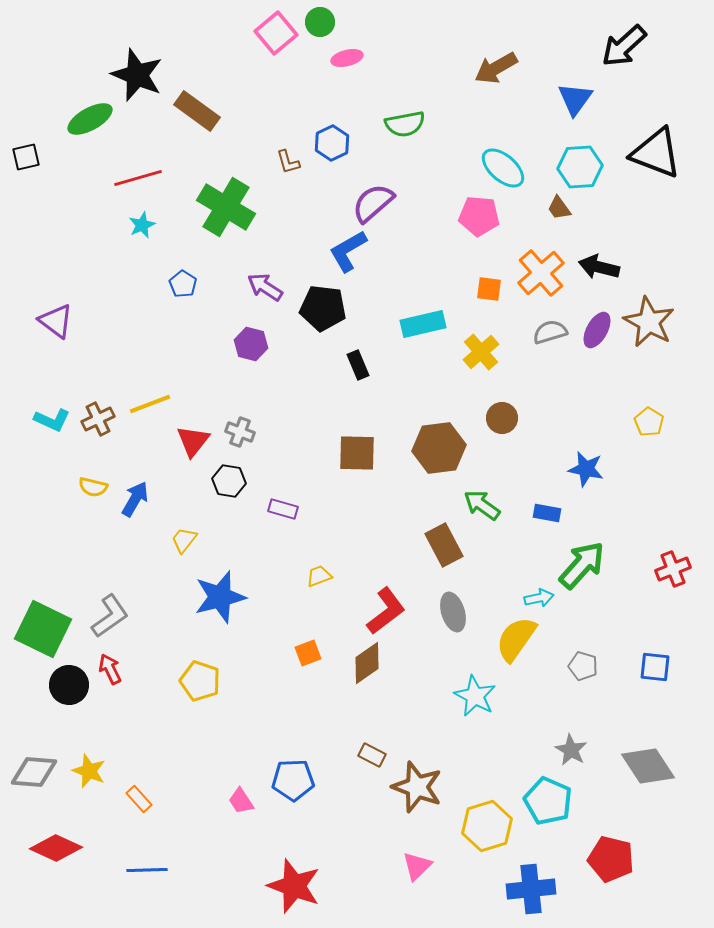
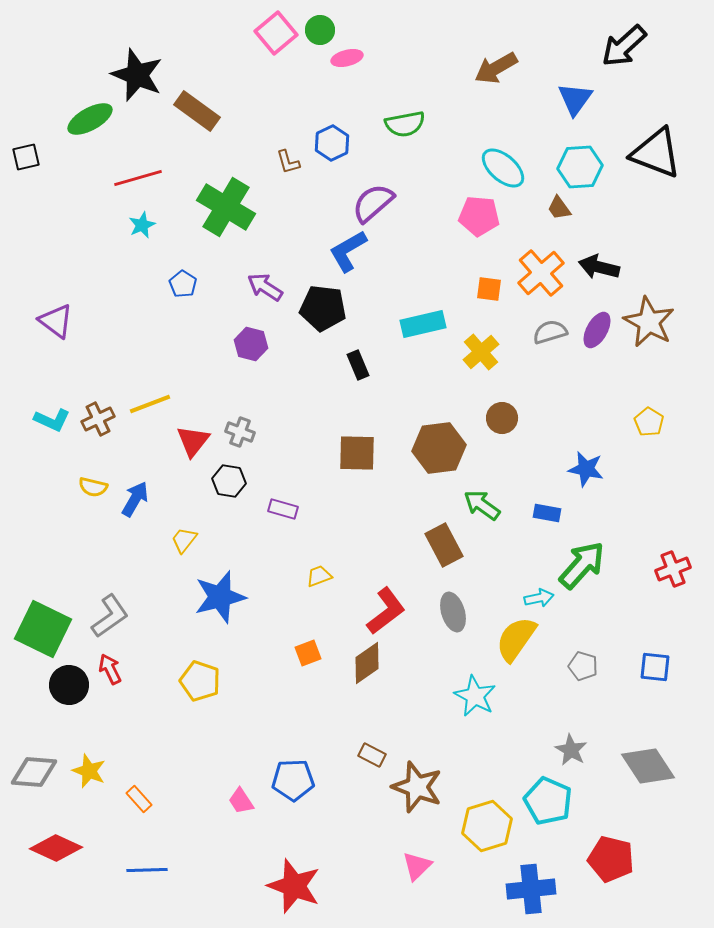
green circle at (320, 22): moved 8 px down
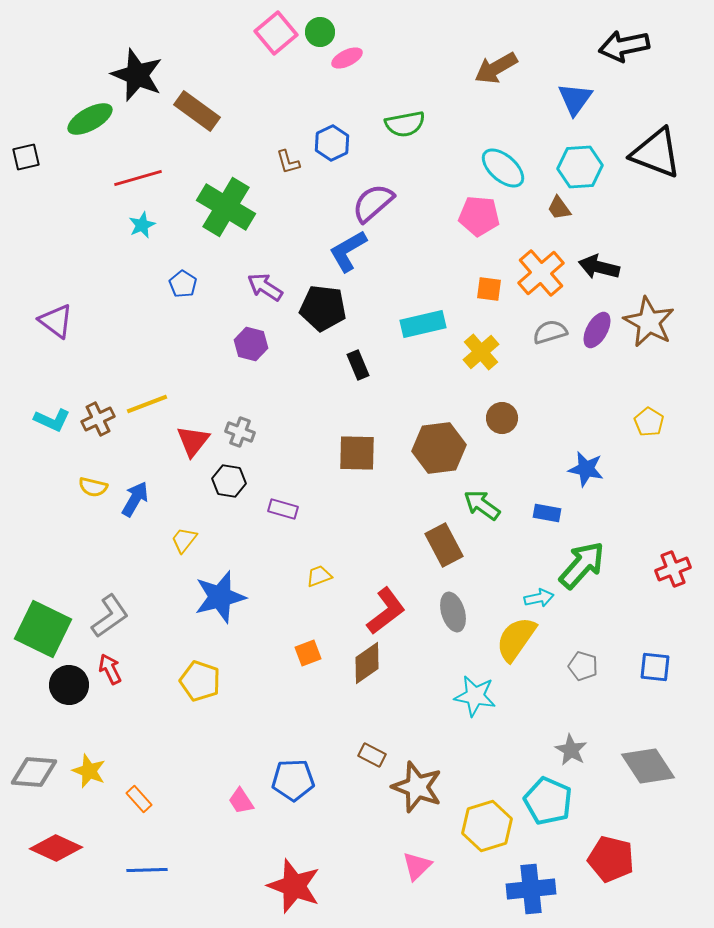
green circle at (320, 30): moved 2 px down
black arrow at (624, 46): rotated 30 degrees clockwise
pink ellipse at (347, 58): rotated 12 degrees counterclockwise
yellow line at (150, 404): moved 3 px left
cyan star at (475, 696): rotated 18 degrees counterclockwise
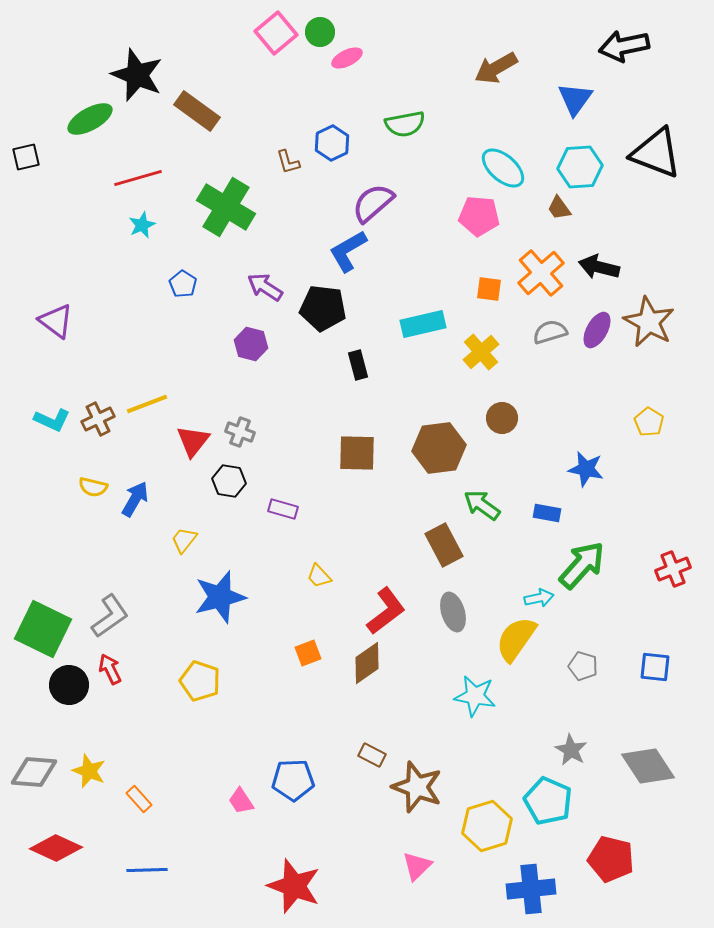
black rectangle at (358, 365): rotated 8 degrees clockwise
yellow trapezoid at (319, 576): rotated 112 degrees counterclockwise
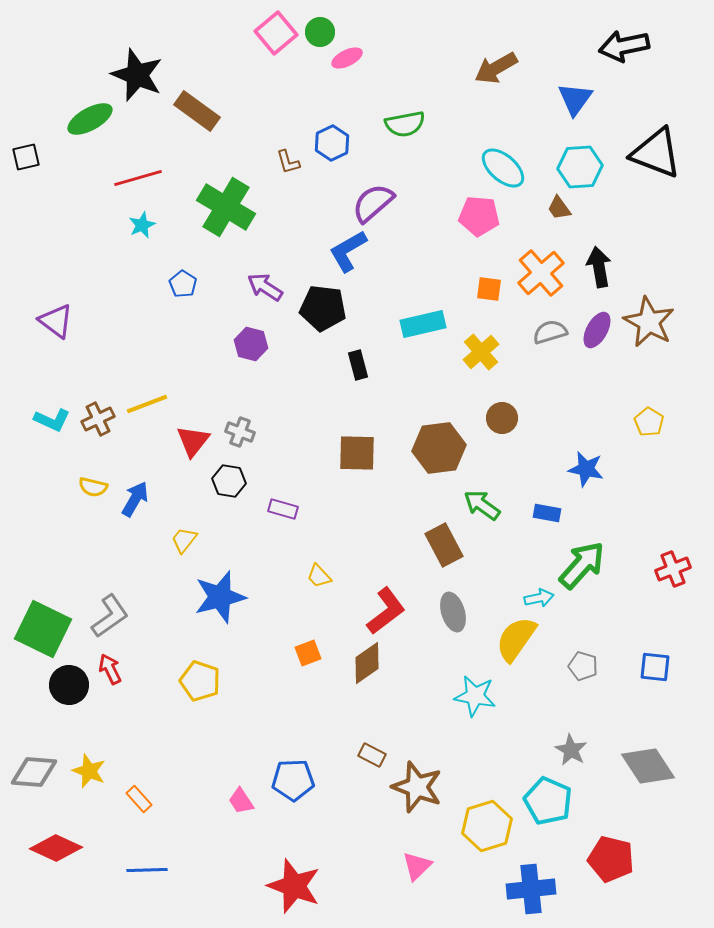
black arrow at (599, 267): rotated 66 degrees clockwise
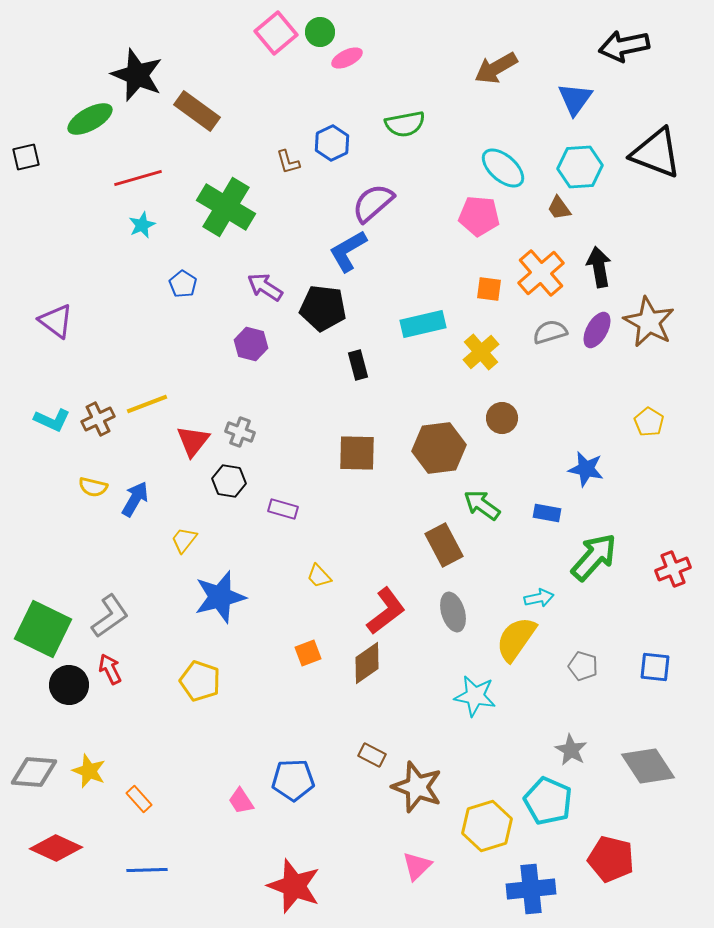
green arrow at (582, 565): moved 12 px right, 8 px up
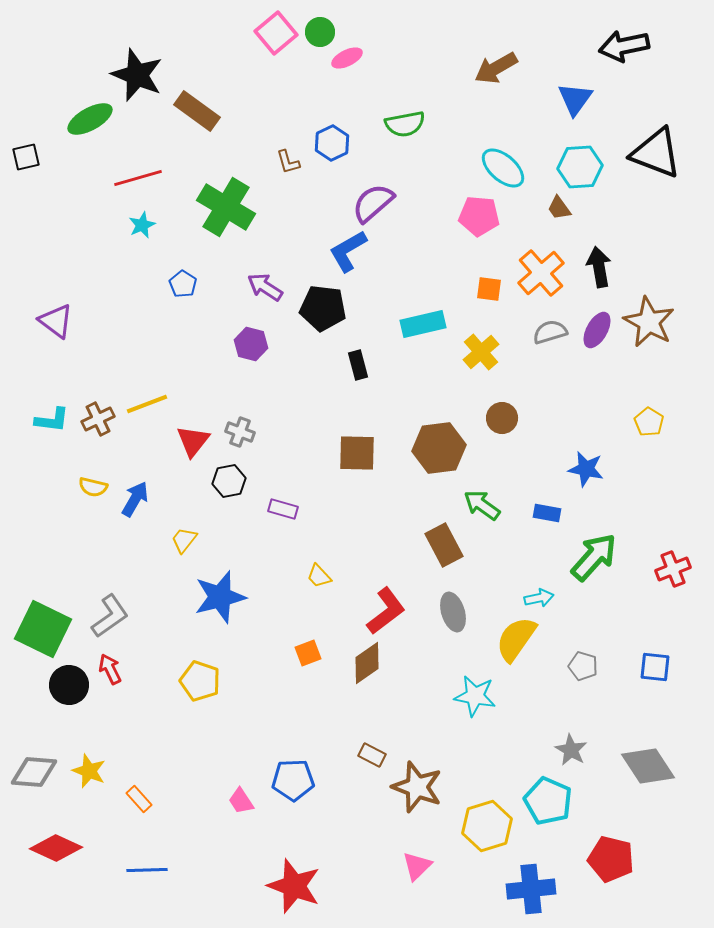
cyan L-shape at (52, 420): rotated 18 degrees counterclockwise
black hexagon at (229, 481): rotated 20 degrees counterclockwise
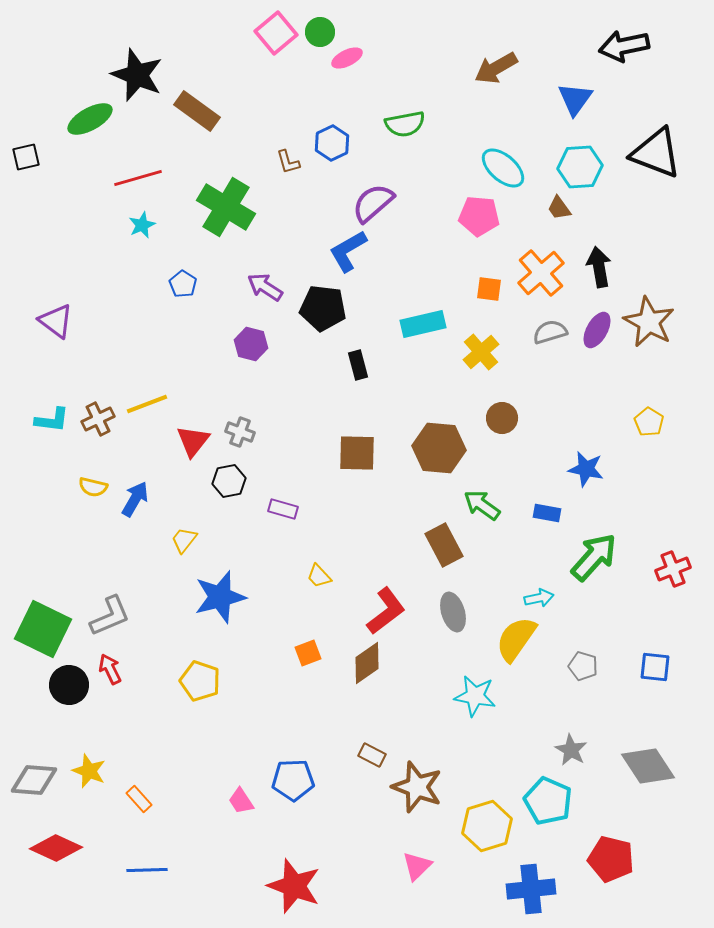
brown hexagon at (439, 448): rotated 12 degrees clockwise
gray L-shape at (110, 616): rotated 12 degrees clockwise
gray diamond at (34, 772): moved 8 px down
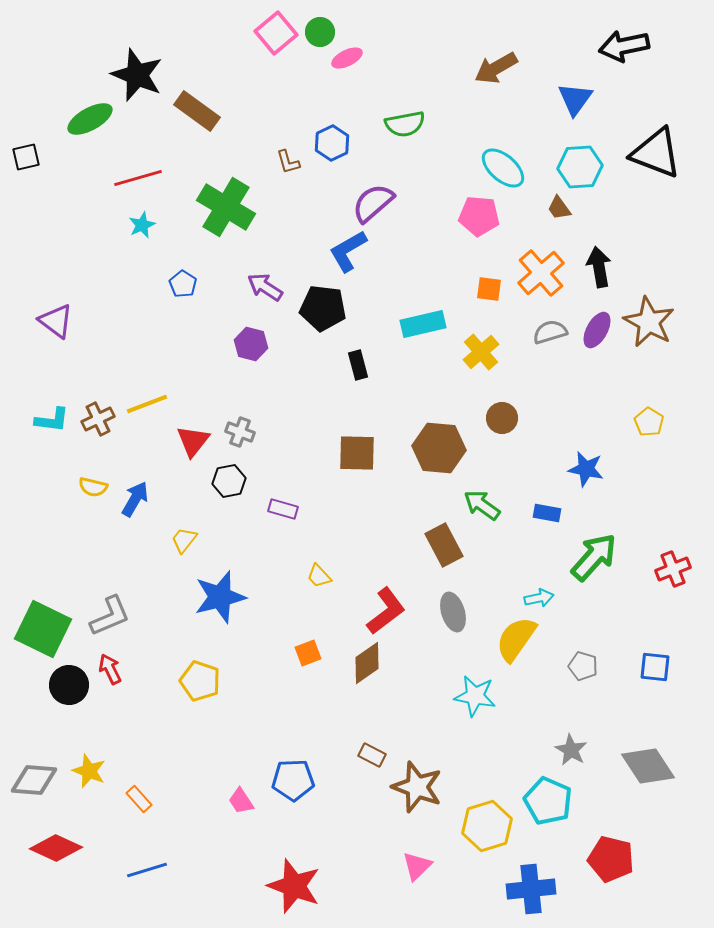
blue line at (147, 870): rotated 15 degrees counterclockwise
